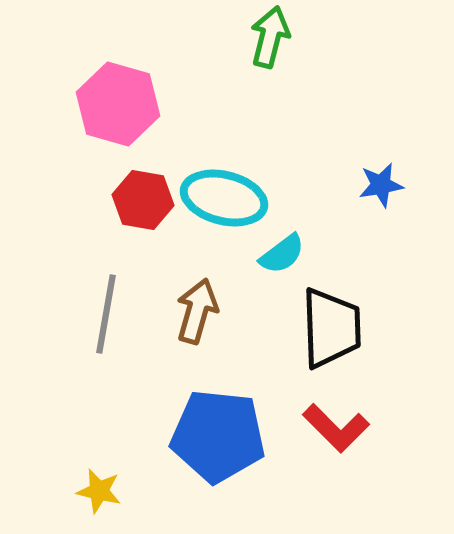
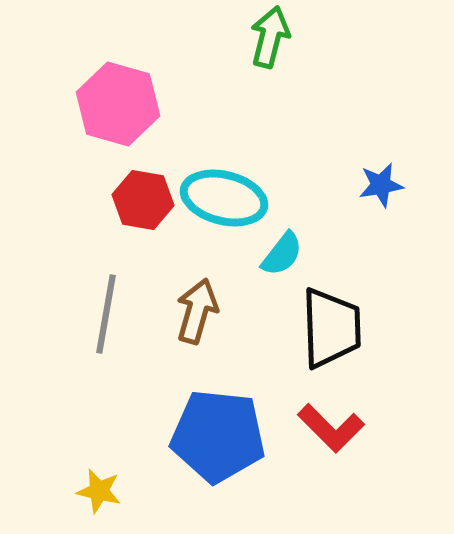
cyan semicircle: rotated 15 degrees counterclockwise
red L-shape: moved 5 px left
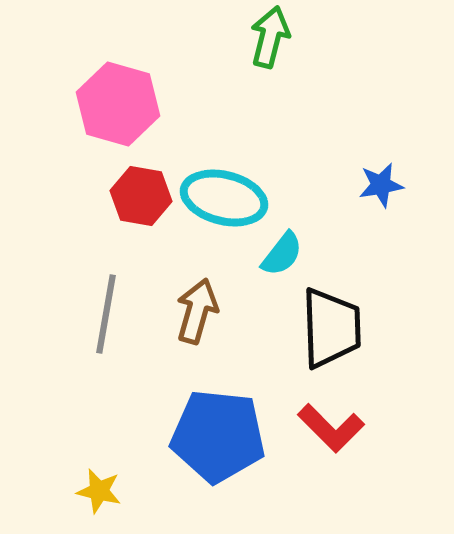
red hexagon: moved 2 px left, 4 px up
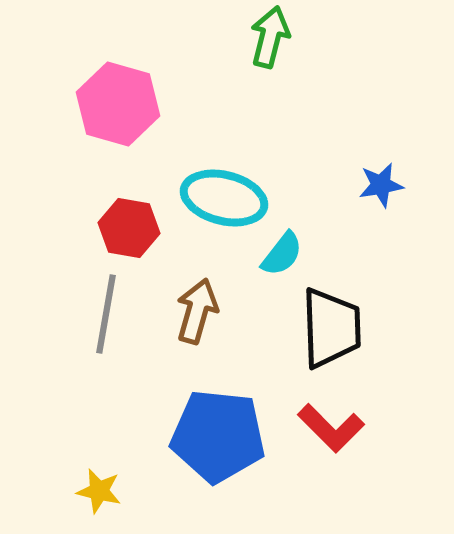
red hexagon: moved 12 px left, 32 px down
